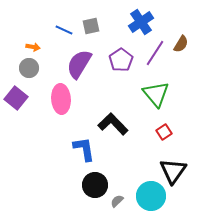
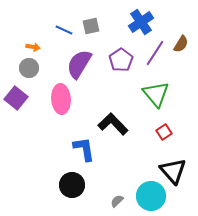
black triangle: rotated 16 degrees counterclockwise
black circle: moved 23 px left
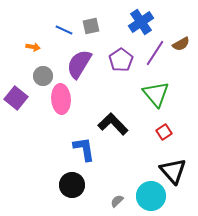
brown semicircle: rotated 30 degrees clockwise
gray circle: moved 14 px right, 8 px down
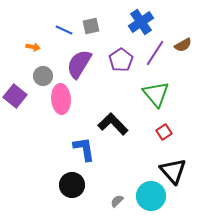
brown semicircle: moved 2 px right, 1 px down
purple square: moved 1 px left, 2 px up
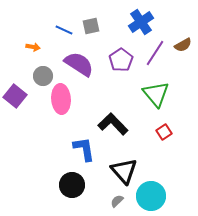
purple semicircle: rotated 92 degrees clockwise
black triangle: moved 49 px left
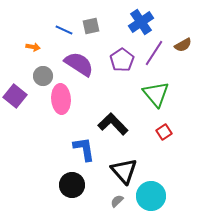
purple line: moved 1 px left
purple pentagon: moved 1 px right
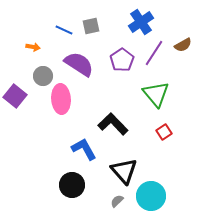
blue L-shape: rotated 20 degrees counterclockwise
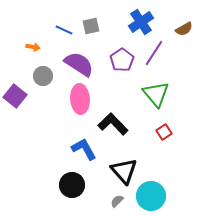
brown semicircle: moved 1 px right, 16 px up
pink ellipse: moved 19 px right
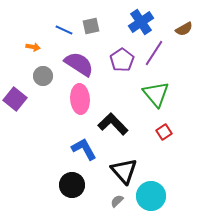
purple square: moved 3 px down
